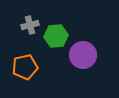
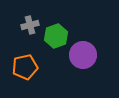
green hexagon: rotated 15 degrees counterclockwise
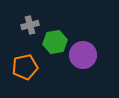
green hexagon: moved 1 px left, 6 px down; rotated 10 degrees clockwise
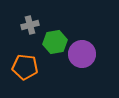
purple circle: moved 1 px left, 1 px up
orange pentagon: rotated 20 degrees clockwise
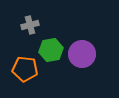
green hexagon: moved 4 px left, 8 px down
orange pentagon: moved 2 px down
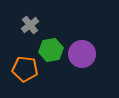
gray cross: rotated 24 degrees counterclockwise
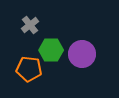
green hexagon: rotated 10 degrees clockwise
orange pentagon: moved 4 px right
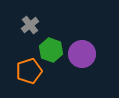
green hexagon: rotated 20 degrees clockwise
orange pentagon: moved 2 px down; rotated 25 degrees counterclockwise
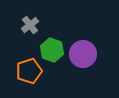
green hexagon: moved 1 px right
purple circle: moved 1 px right
